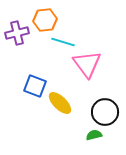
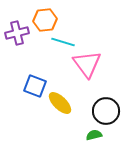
black circle: moved 1 px right, 1 px up
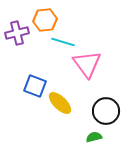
green semicircle: moved 2 px down
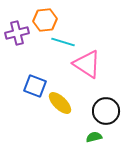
pink triangle: rotated 20 degrees counterclockwise
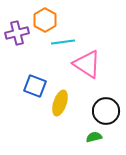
orange hexagon: rotated 25 degrees counterclockwise
cyan line: rotated 25 degrees counterclockwise
yellow ellipse: rotated 65 degrees clockwise
